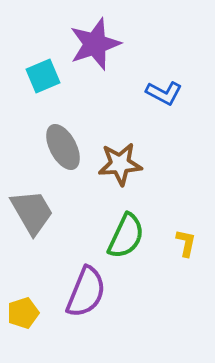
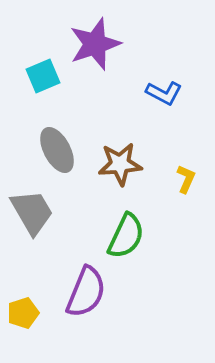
gray ellipse: moved 6 px left, 3 px down
yellow L-shape: moved 64 px up; rotated 12 degrees clockwise
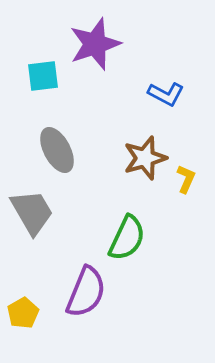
cyan square: rotated 16 degrees clockwise
blue L-shape: moved 2 px right, 1 px down
brown star: moved 25 px right, 6 px up; rotated 12 degrees counterclockwise
green semicircle: moved 1 px right, 2 px down
yellow pentagon: rotated 12 degrees counterclockwise
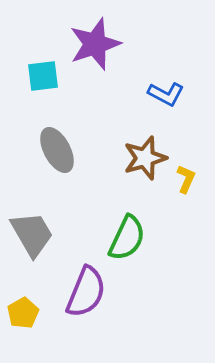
gray trapezoid: moved 22 px down
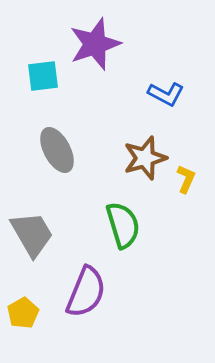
green semicircle: moved 4 px left, 13 px up; rotated 42 degrees counterclockwise
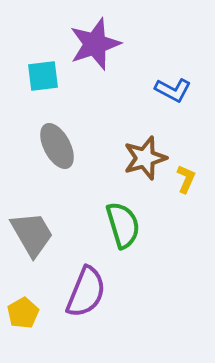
blue L-shape: moved 7 px right, 4 px up
gray ellipse: moved 4 px up
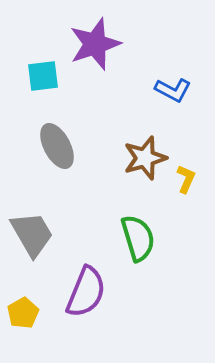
green semicircle: moved 15 px right, 13 px down
